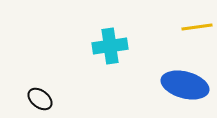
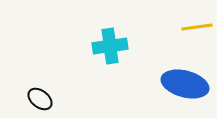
blue ellipse: moved 1 px up
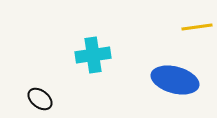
cyan cross: moved 17 px left, 9 px down
blue ellipse: moved 10 px left, 4 px up
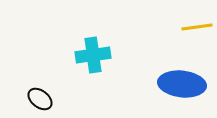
blue ellipse: moved 7 px right, 4 px down; rotated 9 degrees counterclockwise
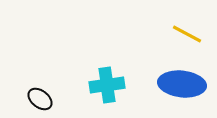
yellow line: moved 10 px left, 7 px down; rotated 36 degrees clockwise
cyan cross: moved 14 px right, 30 px down
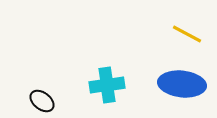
black ellipse: moved 2 px right, 2 px down
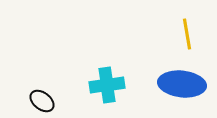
yellow line: rotated 52 degrees clockwise
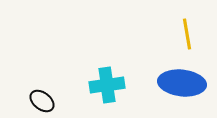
blue ellipse: moved 1 px up
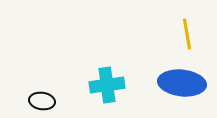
black ellipse: rotated 30 degrees counterclockwise
